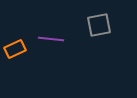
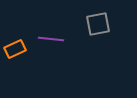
gray square: moved 1 px left, 1 px up
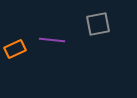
purple line: moved 1 px right, 1 px down
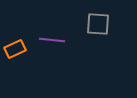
gray square: rotated 15 degrees clockwise
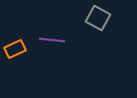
gray square: moved 6 px up; rotated 25 degrees clockwise
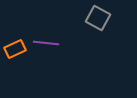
purple line: moved 6 px left, 3 px down
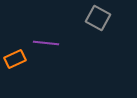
orange rectangle: moved 10 px down
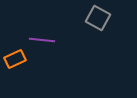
purple line: moved 4 px left, 3 px up
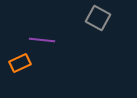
orange rectangle: moved 5 px right, 4 px down
